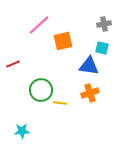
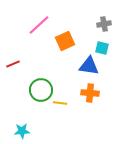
orange square: moved 2 px right; rotated 12 degrees counterclockwise
orange cross: rotated 24 degrees clockwise
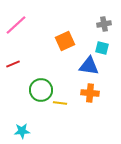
pink line: moved 23 px left
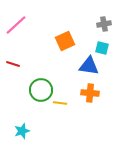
red line: rotated 40 degrees clockwise
cyan star: rotated 14 degrees counterclockwise
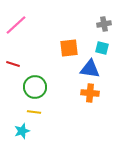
orange square: moved 4 px right, 7 px down; rotated 18 degrees clockwise
blue triangle: moved 1 px right, 3 px down
green circle: moved 6 px left, 3 px up
yellow line: moved 26 px left, 9 px down
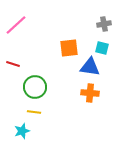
blue triangle: moved 2 px up
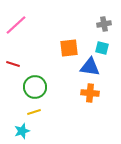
yellow line: rotated 24 degrees counterclockwise
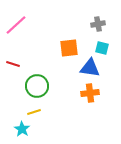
gray cross: moved 6 px left
blue triangle: moved 1 px down
green circle: moved 2 px right, 1 px up
orange cross: rotated 12 degrees counterclockwise
cyan star: moved 2 px up; rotated 21 degrees counterclockwise
